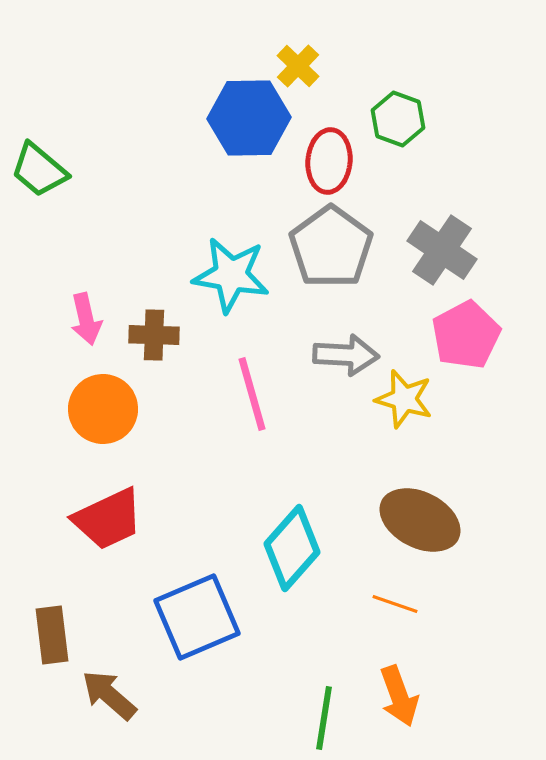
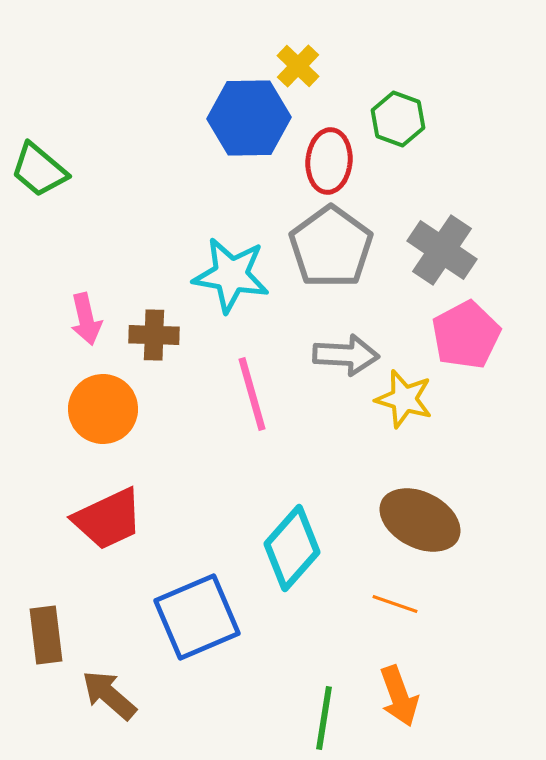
brown rectangle: moved 6 px left
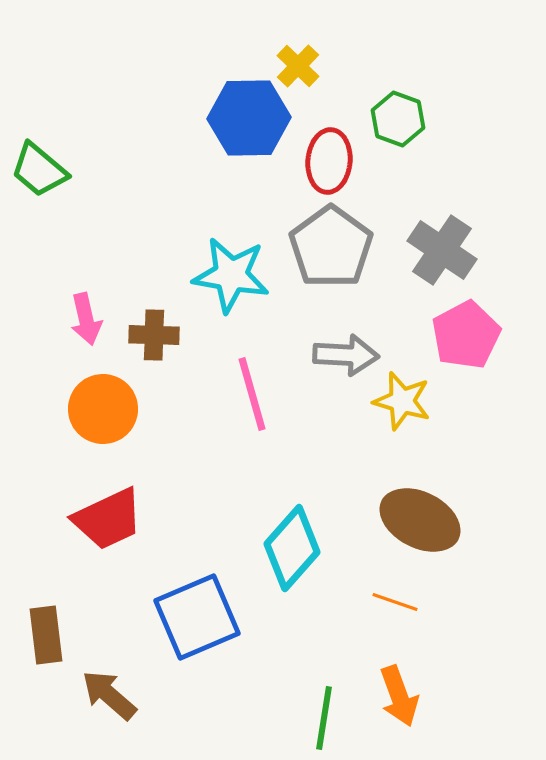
yellow star: moved 2 px left, 2 px down
orange line: moved 2 px up
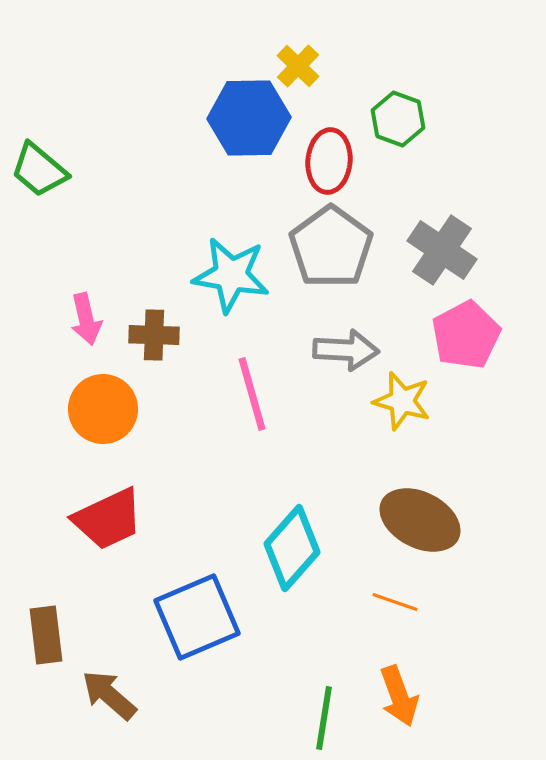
gray arrow: moved 5 px up
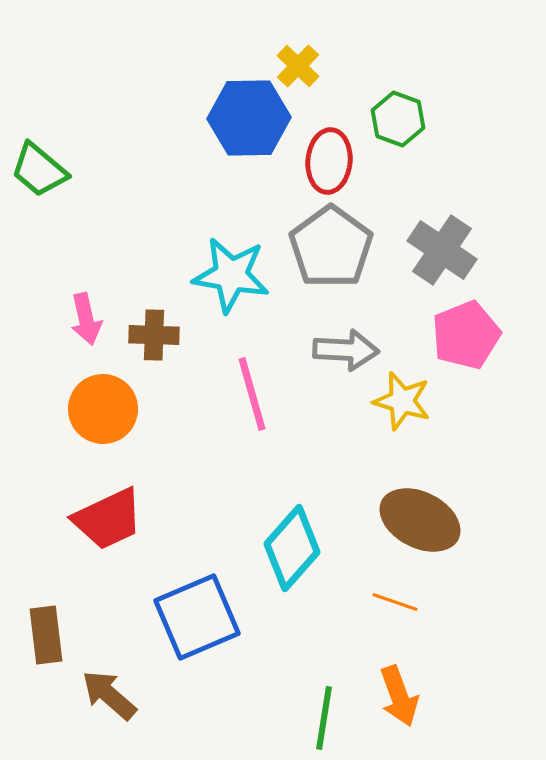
pink pentagon: rotated 6 degrees clockwise
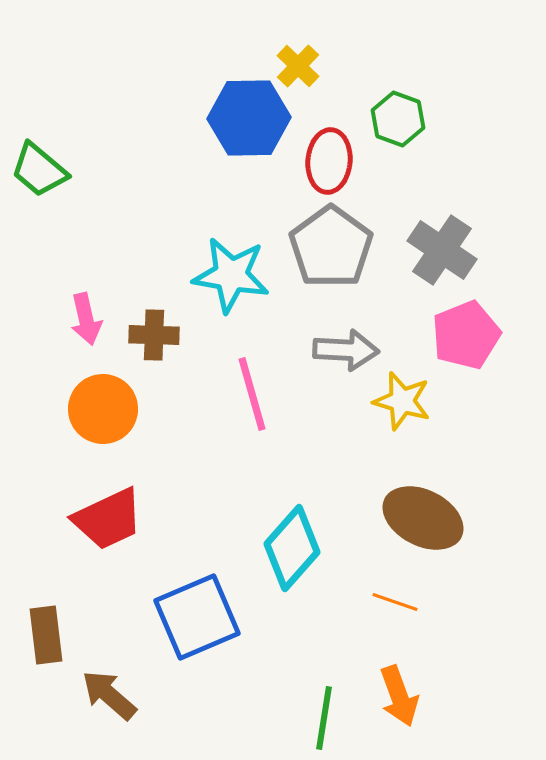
brown ellipse: moved 3 px right, 2 px up
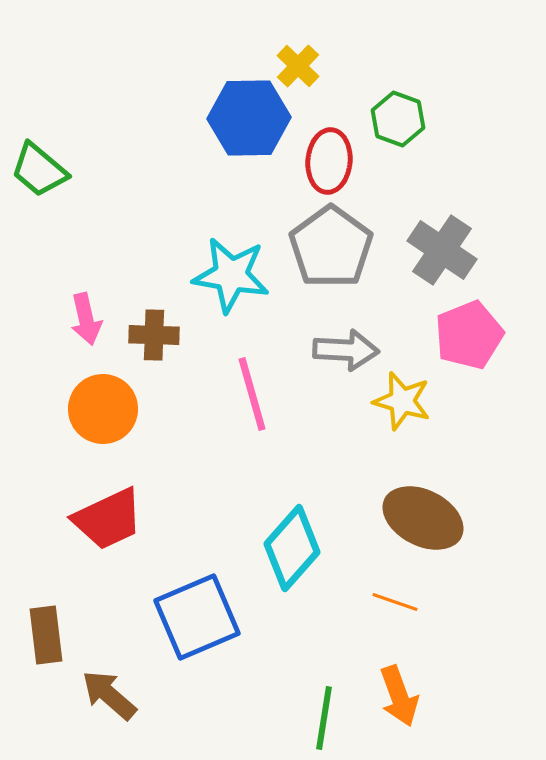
pink pentagon: moved 3 px right
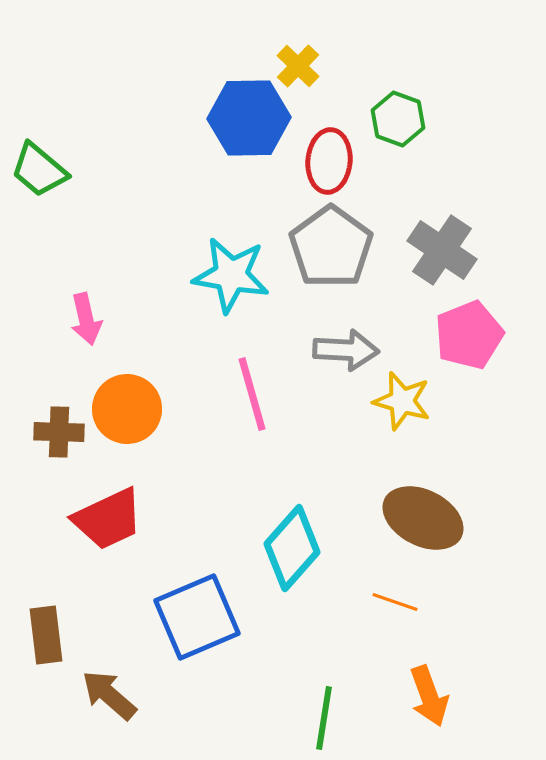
brown cross: moved 95 px left, 97 px down
orange circle: moved 24 px right
orange arrow: moved 30 px right
